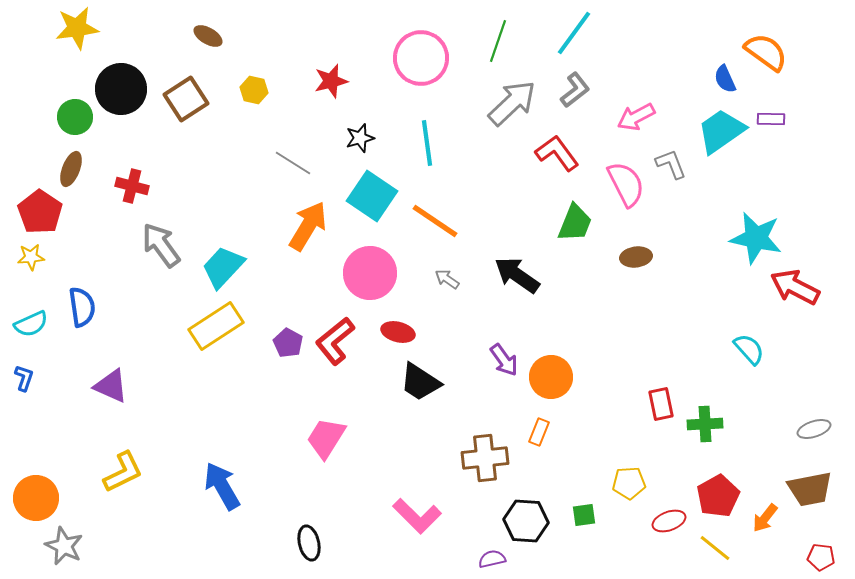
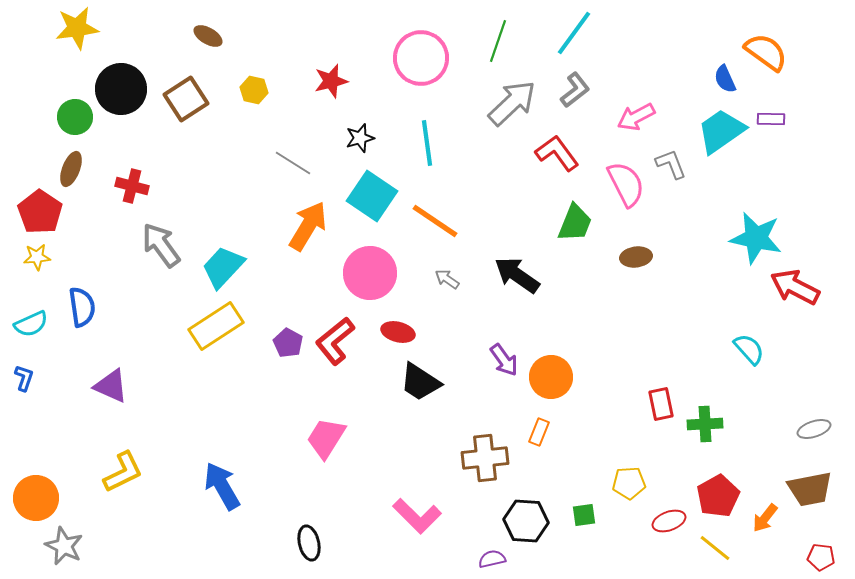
yellow star at (31, 257): moved 6 px right
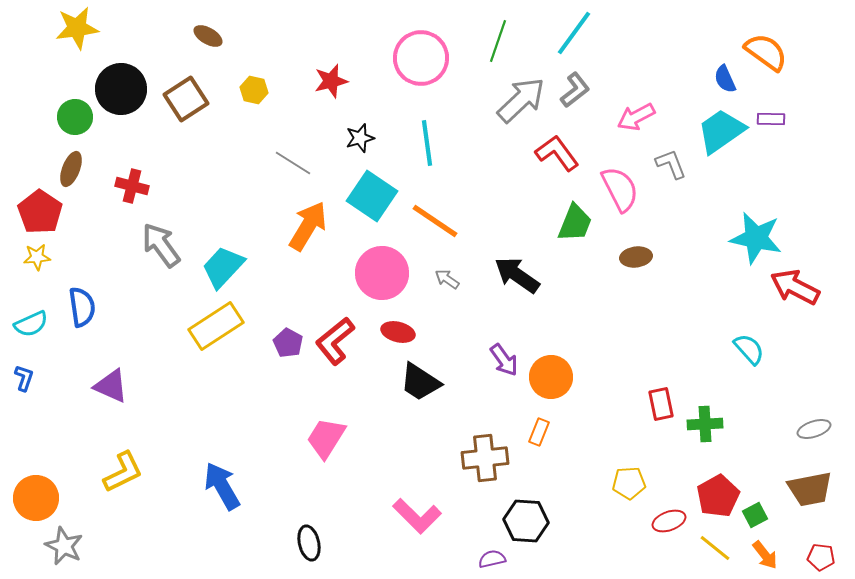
gray arrow at (512, 103): moved 9 px right, 3 px up
pink semicircle at (626, 184): moved 6 px left, 5 px down
pink circle at (370, 273): moved 12 px right
green square at (584, 515): moved 171 px right; rotated 20 degrees counterclockwise
orange arrow at (765, 518): moved 37 px down; rotated 76 degrees counterclockwise
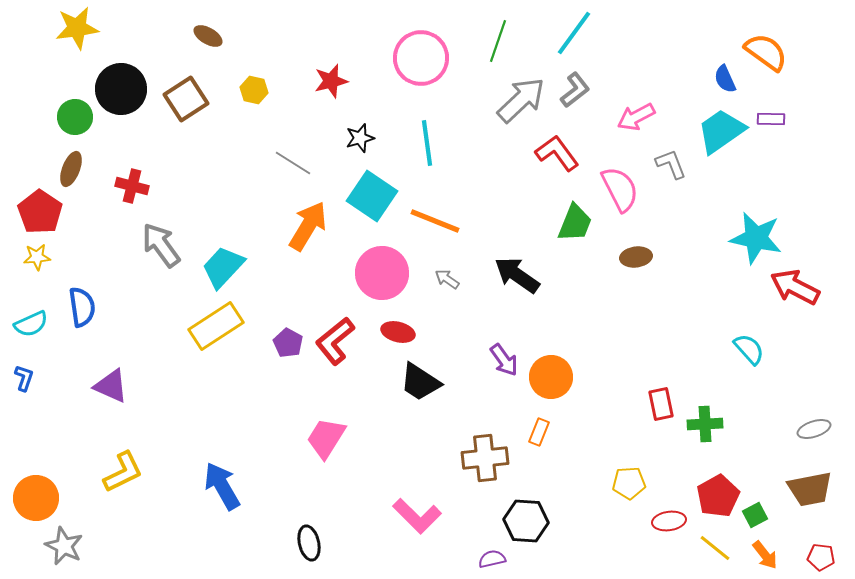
orange line at (435, 221): rotated 12 degrees counterclockwise
red ellipse at (669, 521): rotated 12 degrees clockwise
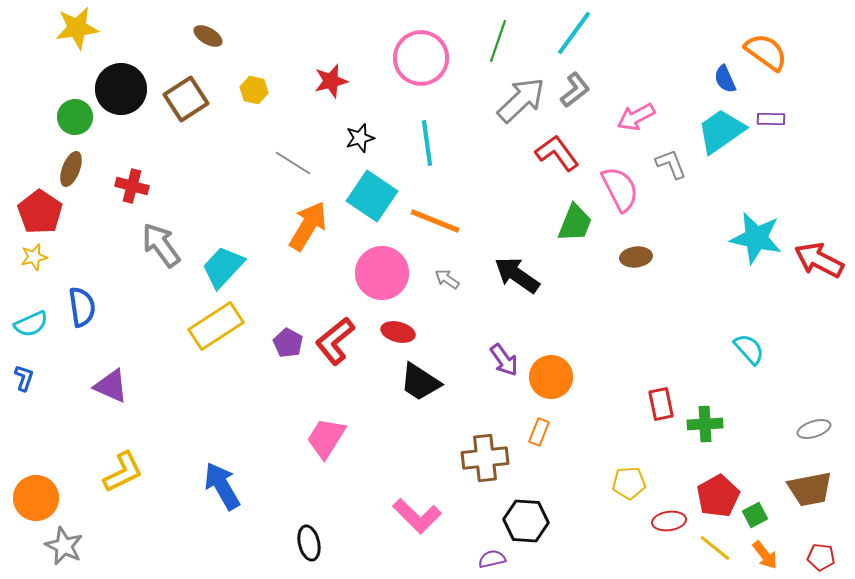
yellow star at (37, 257): moved 3 px left; rotated 8 degrees counterclockwise
red arrow at (795, 287): moved 24 px right, 27 px up
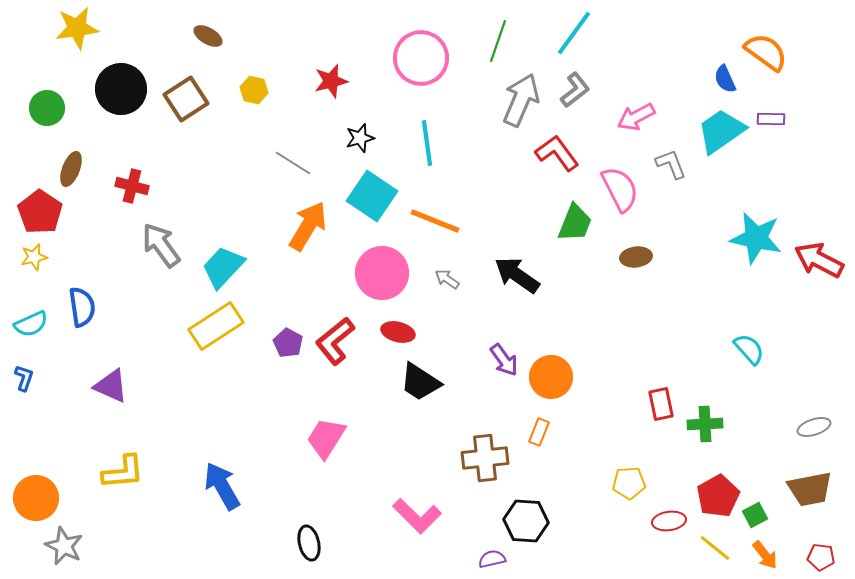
gray arrow at (521, 100): rotated 24 degrees counterclockwise
green circle at (75, 117): moved 28 px left, 9 px up
gray ellipse at (814, 429): moved 2 px up
yellow L-shape at (123, 472): rotated 21 degrees clockwise
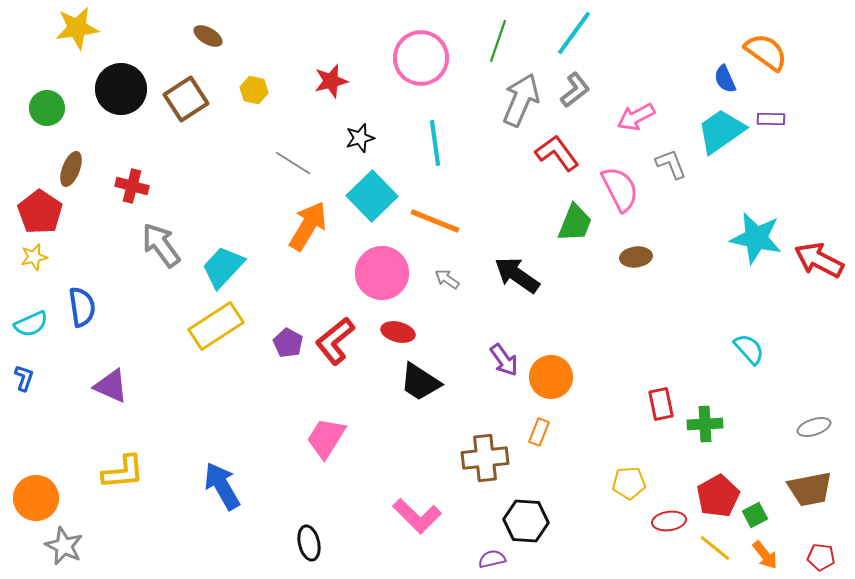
cyan line at (427, 143): moved 8 px right
cyan square at (372, 196): rotated 12 degrees clockwise
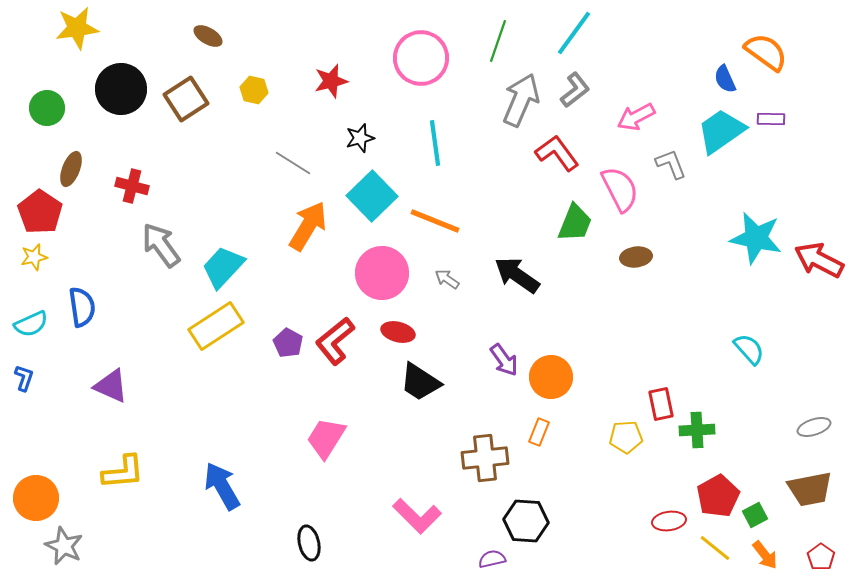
green cross at (705, 424): moved 8 px left, 6 px down
yellow pentagon at (629, 483): moved 3 px left, 46 px up
red pentagon at (821, 557): rotated 28 degrees clockwise
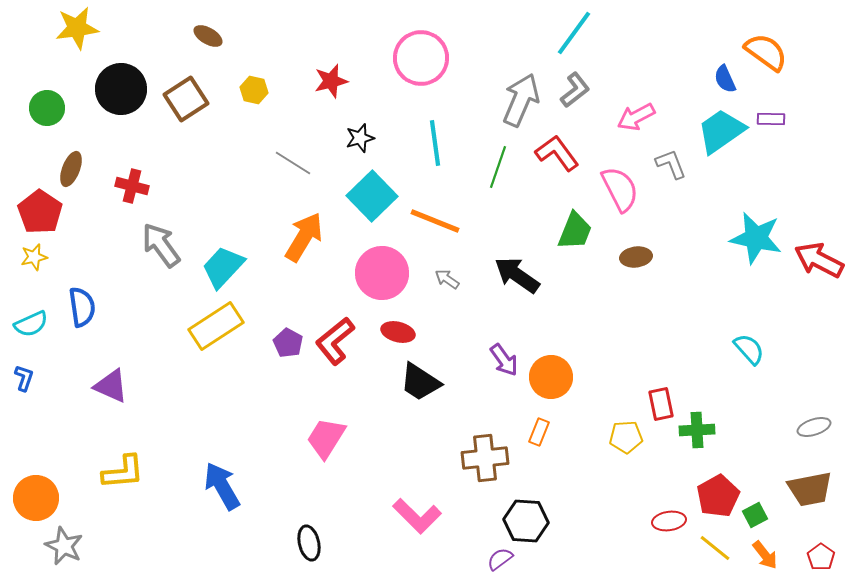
green line at (498, 41): moved 126 px down
green trapezoid at (575, 223): moved 8 px down
orange arrow at (308, 226): moved 4 px left, 11 px down
purple semicircle at (492, 559): moved 8 px right; rotated 24 degrees counterclockwise
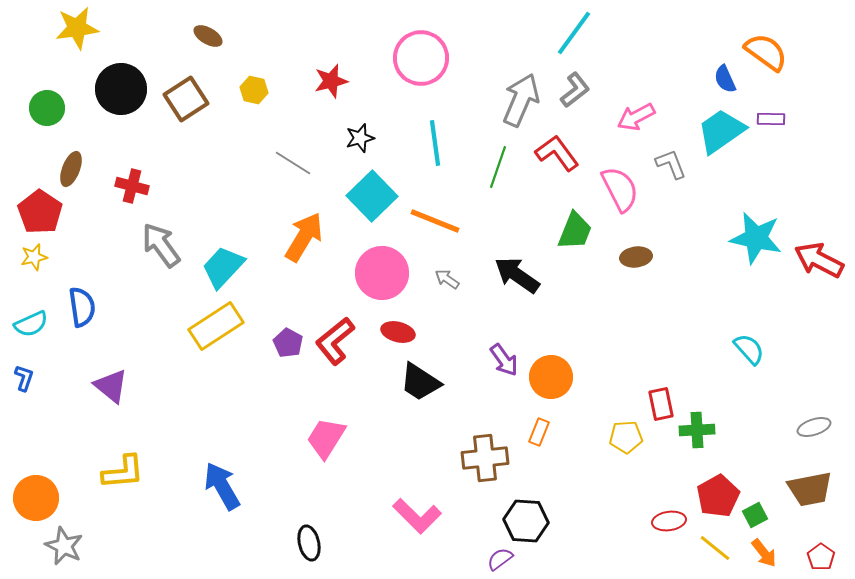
purple triangle at (111, 386): rotated 15 degrees clockwise
orange arrow at (765, 555): moved 1 px left, 2 px up
